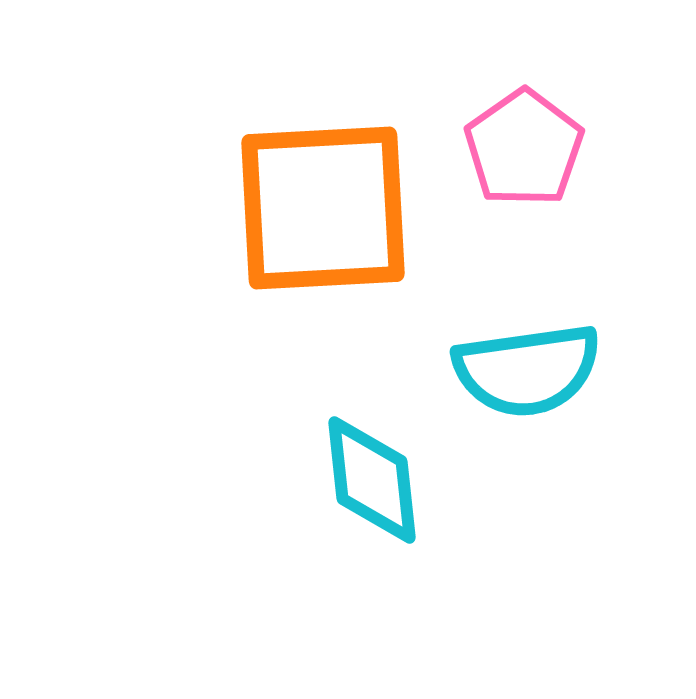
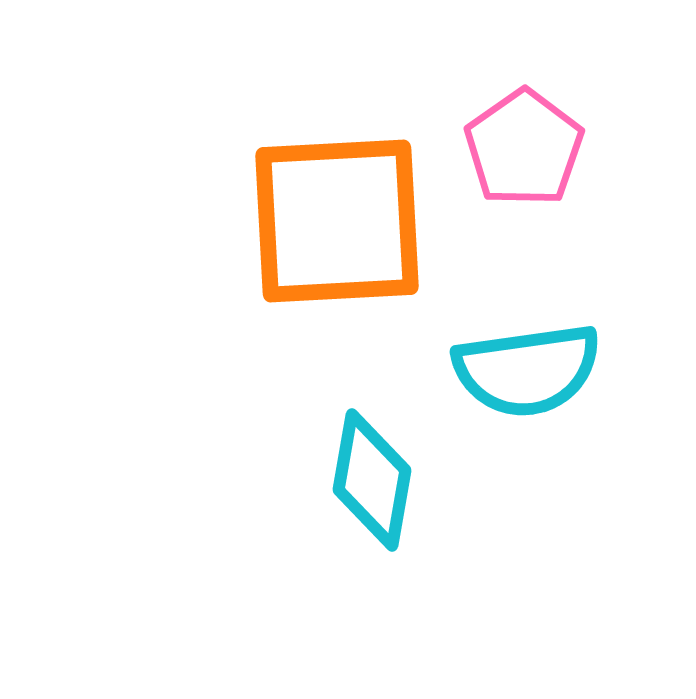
orange square: moved 14 px right, 13 px down
cyan diamond: rotated 16 degrees clockwise
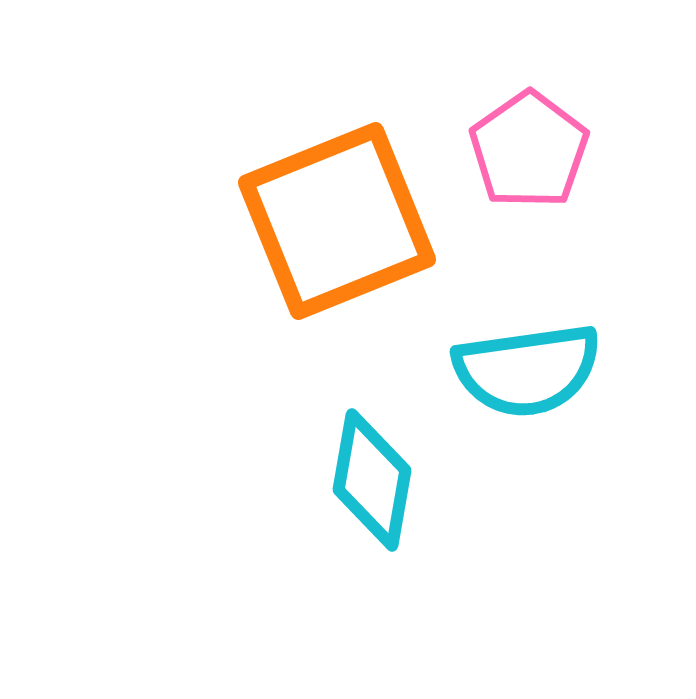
pink pentagon: moved 5 px right, 2 px down
orange square: rotated 19 degrees counterclockwise
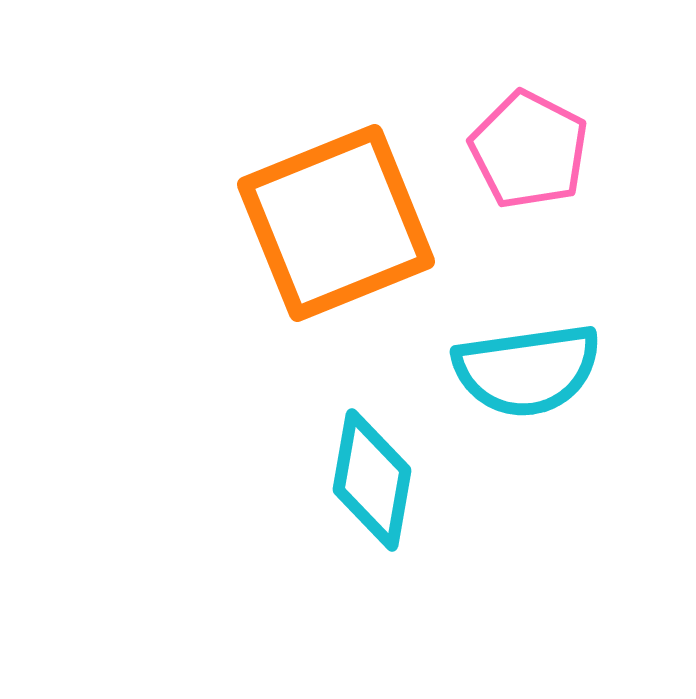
pink pentagon: rotated 10 degrees counterclockwise
orange square: moved 1 px left, 2 px down
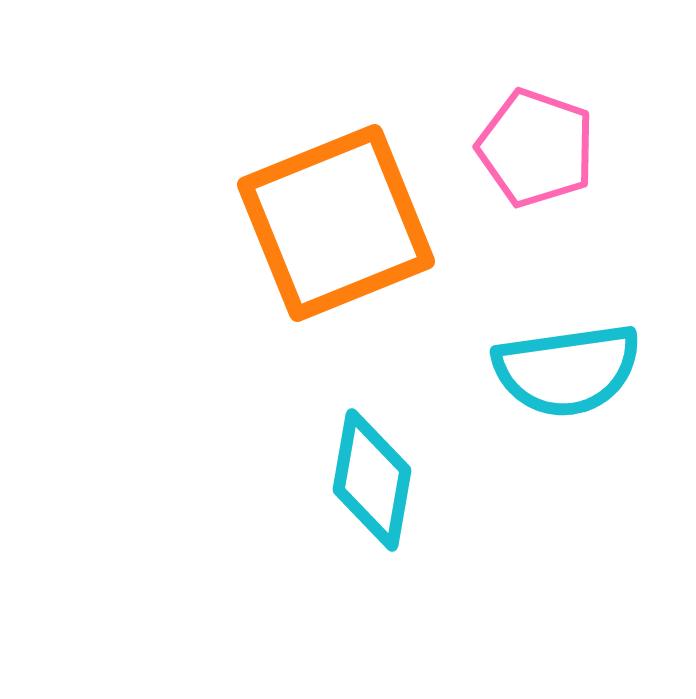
pink pentagon: moved 7 px right, 2 px up; rotated 8 degrees counterclockwise
cyan semicircle: moved 40 px right
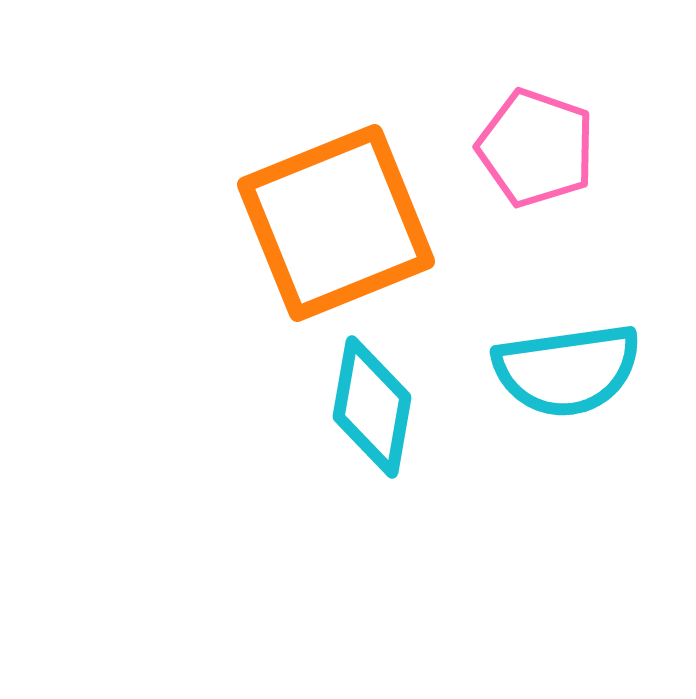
cyan diamond: moved 73 px up
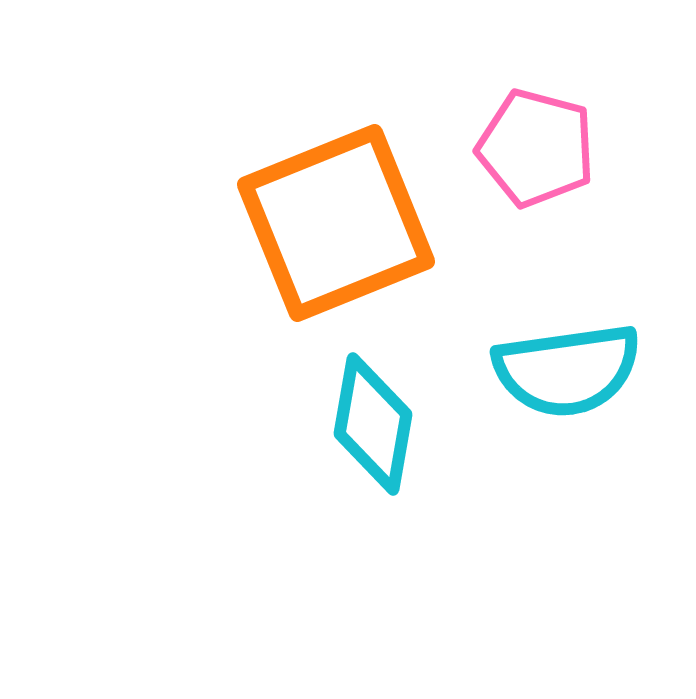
pink pentagon: rotated 4 degrees counterclockwise
cyan diamond: moved 1 px right, 17 px down
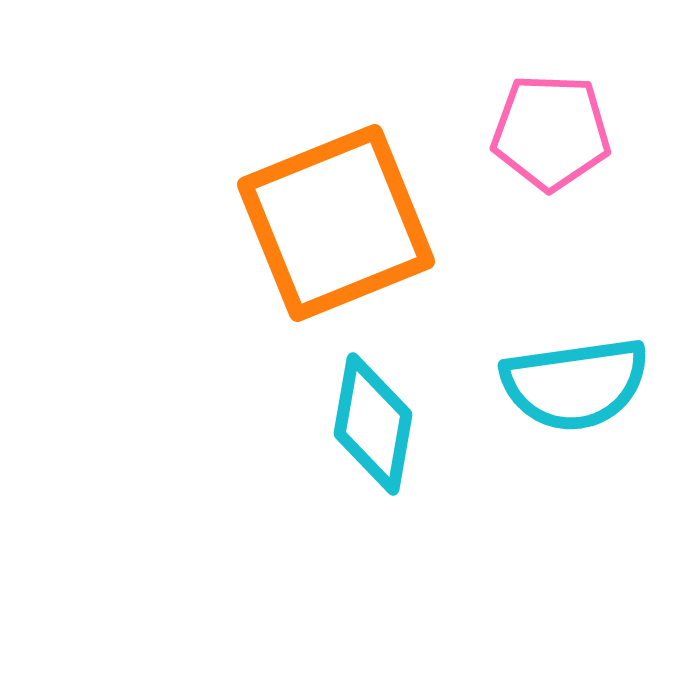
pink pentagon: moved 15 px right, 16 px up; rotated 13 degrees counterclockwise
cyan semicircle: moved 8 px right, 14 px down
